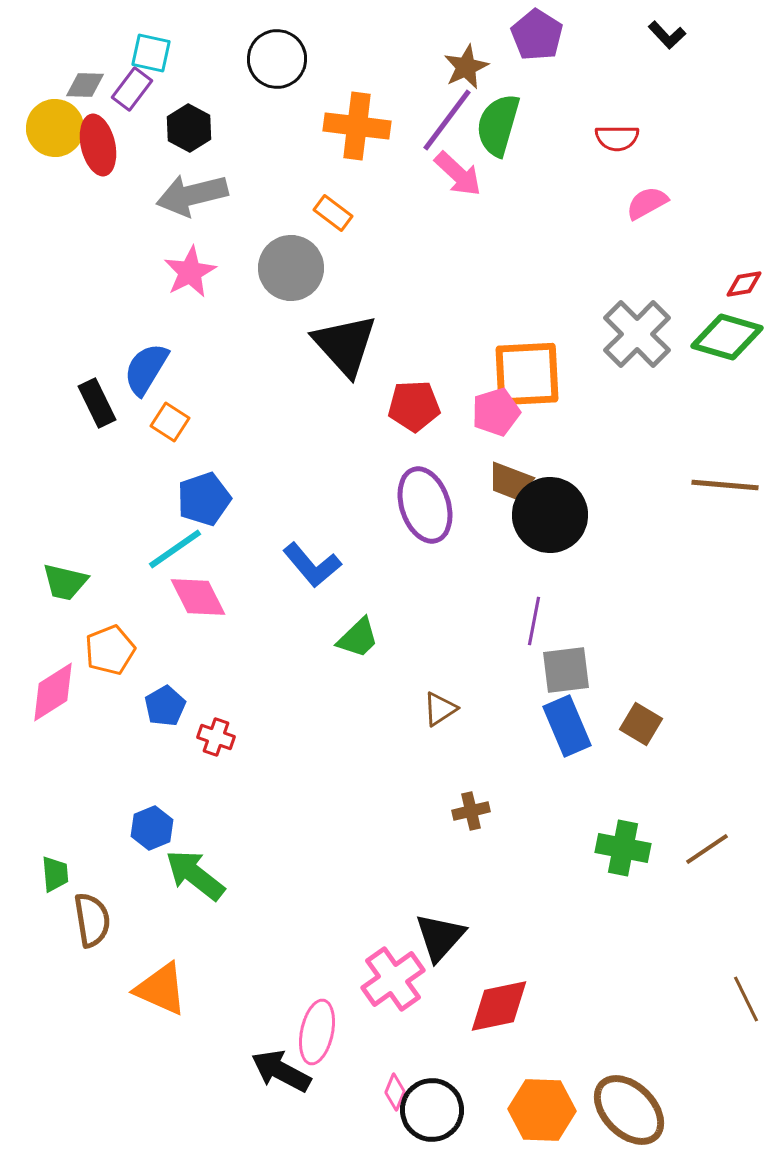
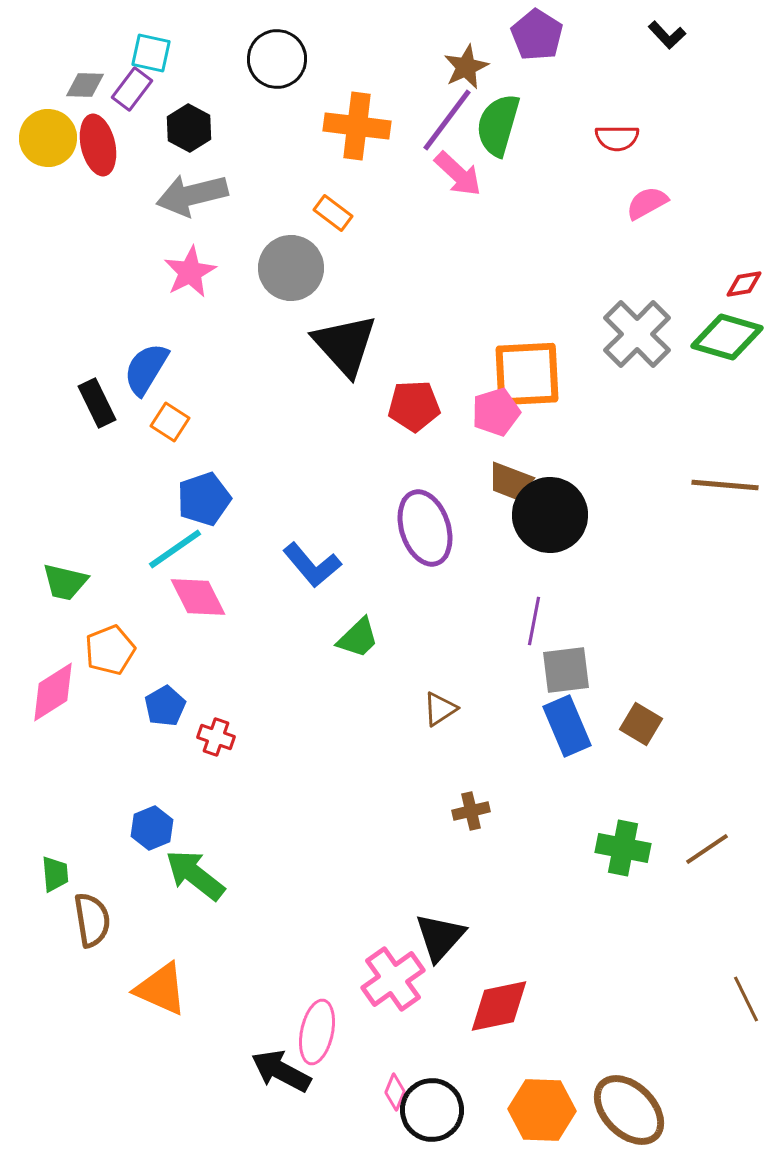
yellow circle at (55, 128): moved 7 px left, 10 px down
purple ellipse at (425, 505): moved 23 px down
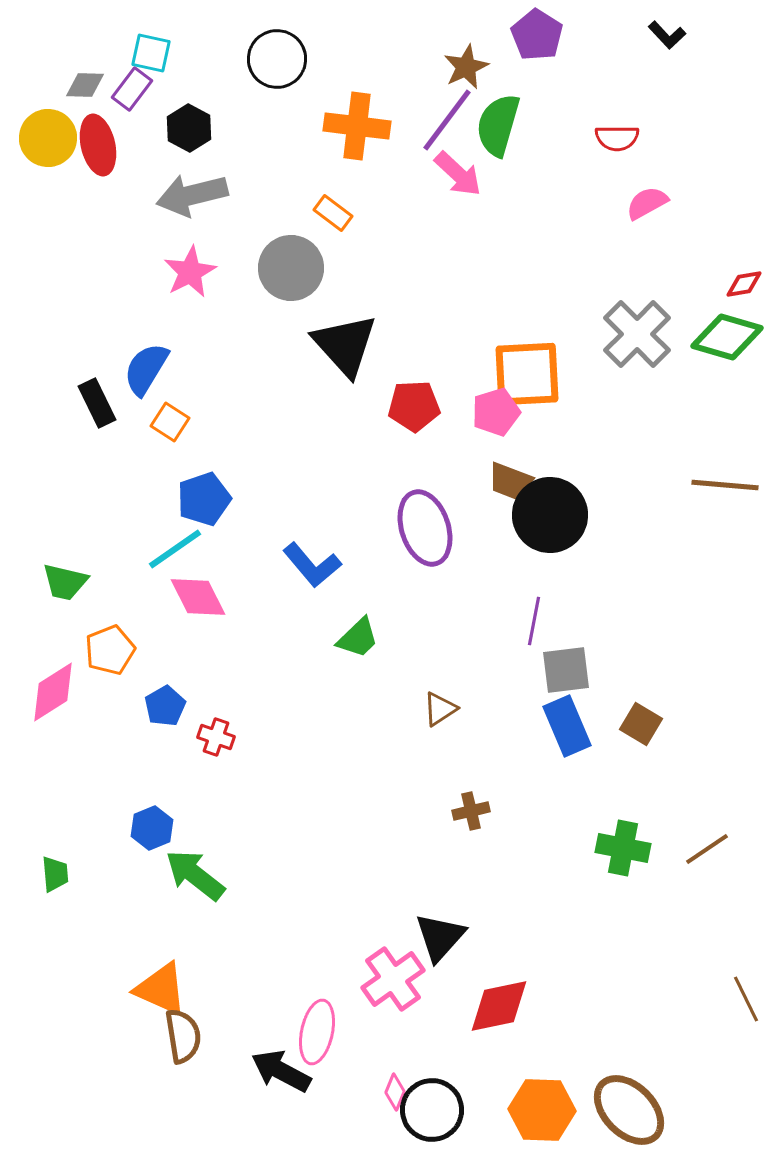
brown semicircle at (92, 920): moved 91 px right, 116 px down
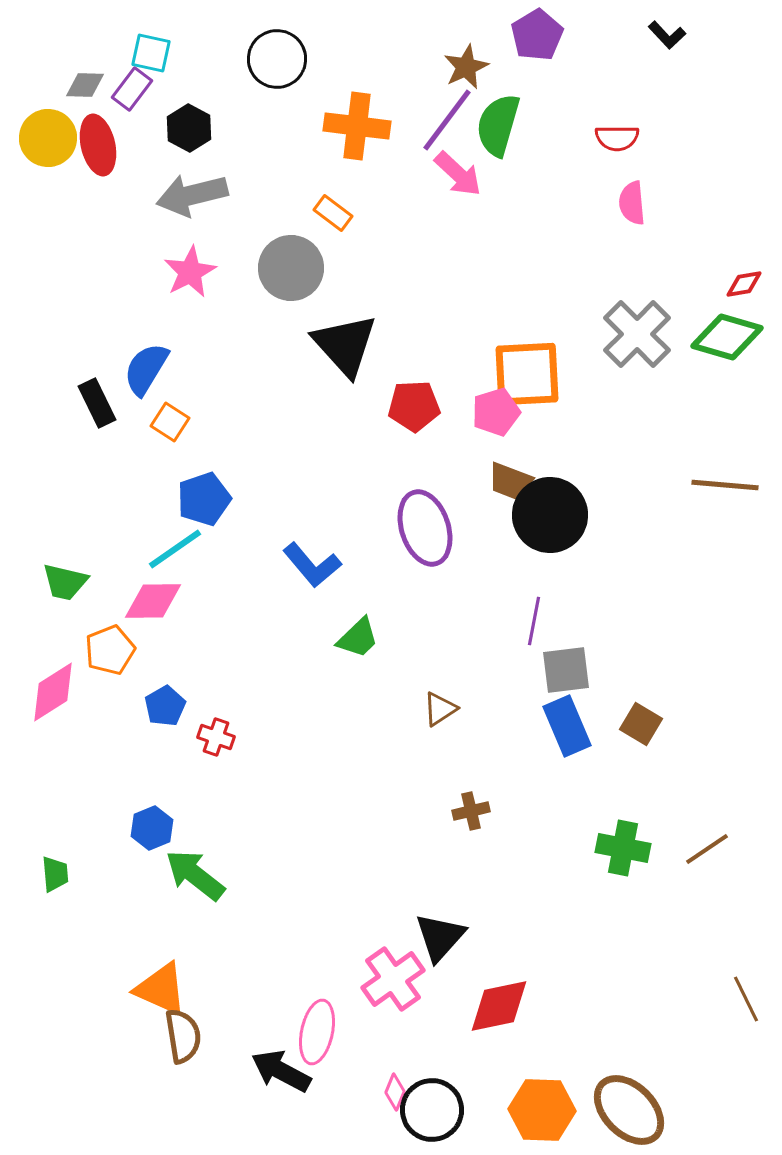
purple pentagon at (537, 35): rotated 9 degrees clockwise
pink semicircle at (647, 203): moved 15 px left; rotated 66 degrees counterclockwise
pink diamond at (198, 597): moved 45 px left, 4 px down; rotated 64 degrees counterclockwise
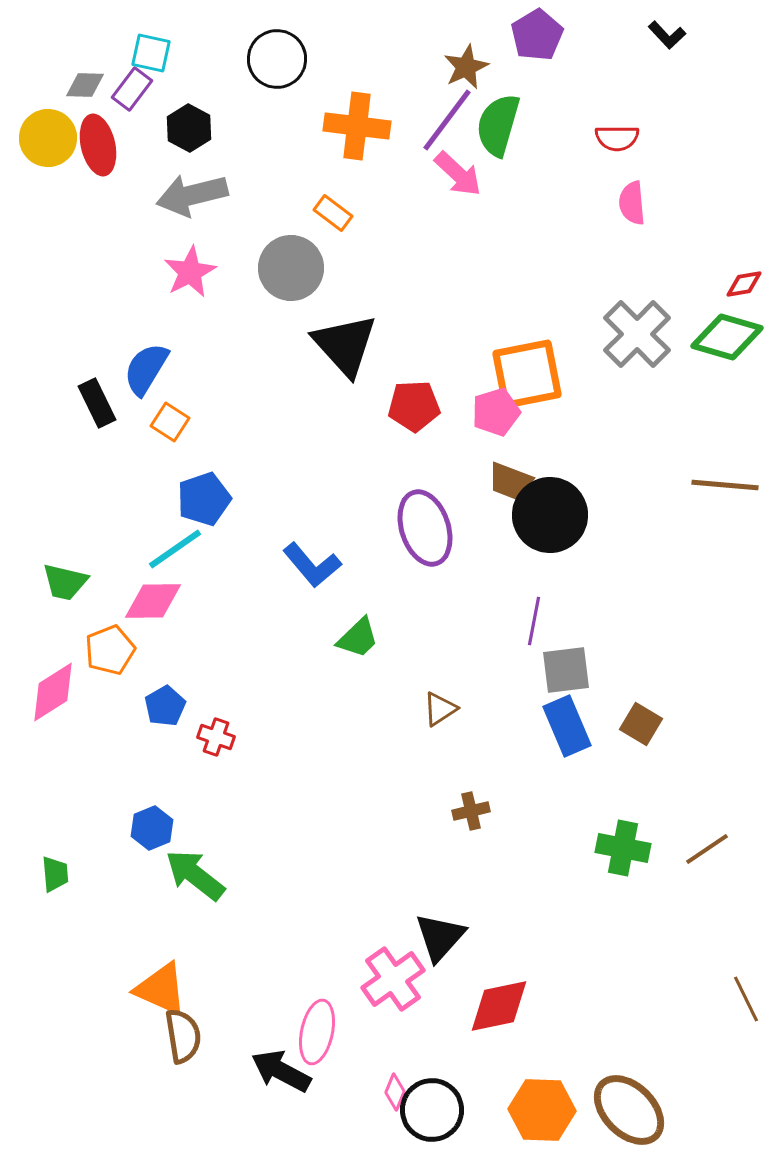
orange square at (527, 374): rotated 8 degrees counterclockwise
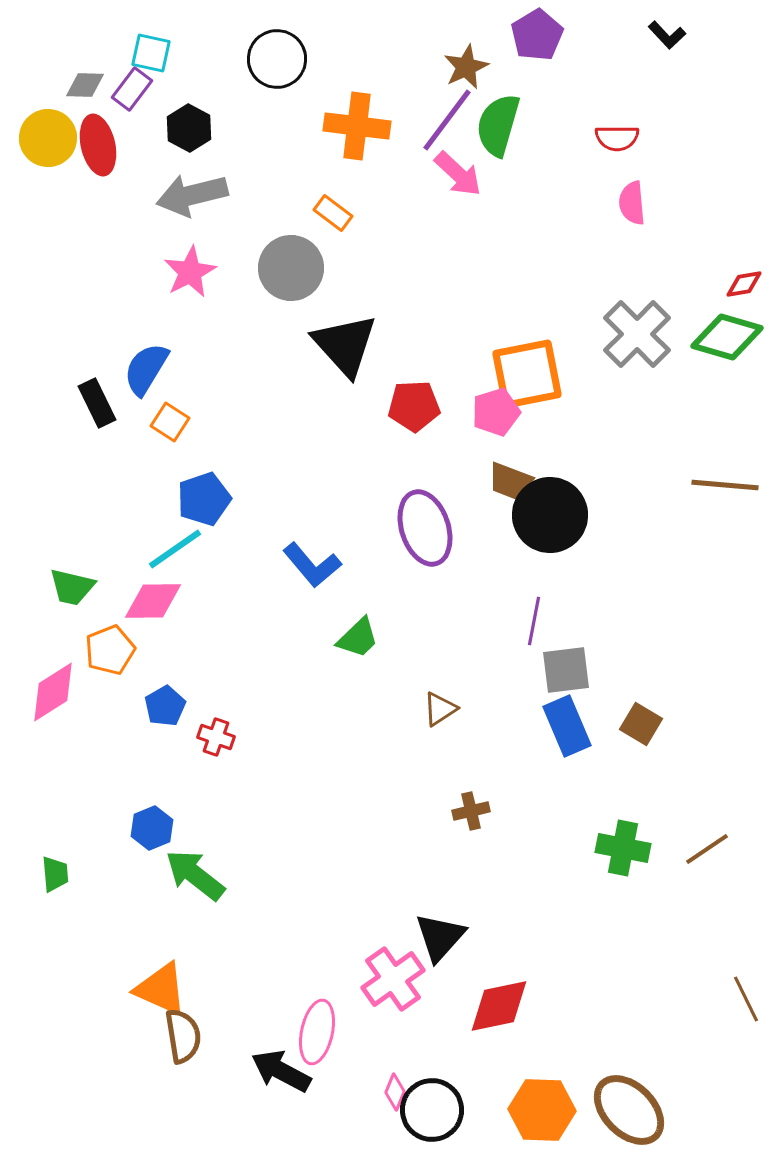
green trapezoid at (65, 582): moved 7 px right, 5 px down
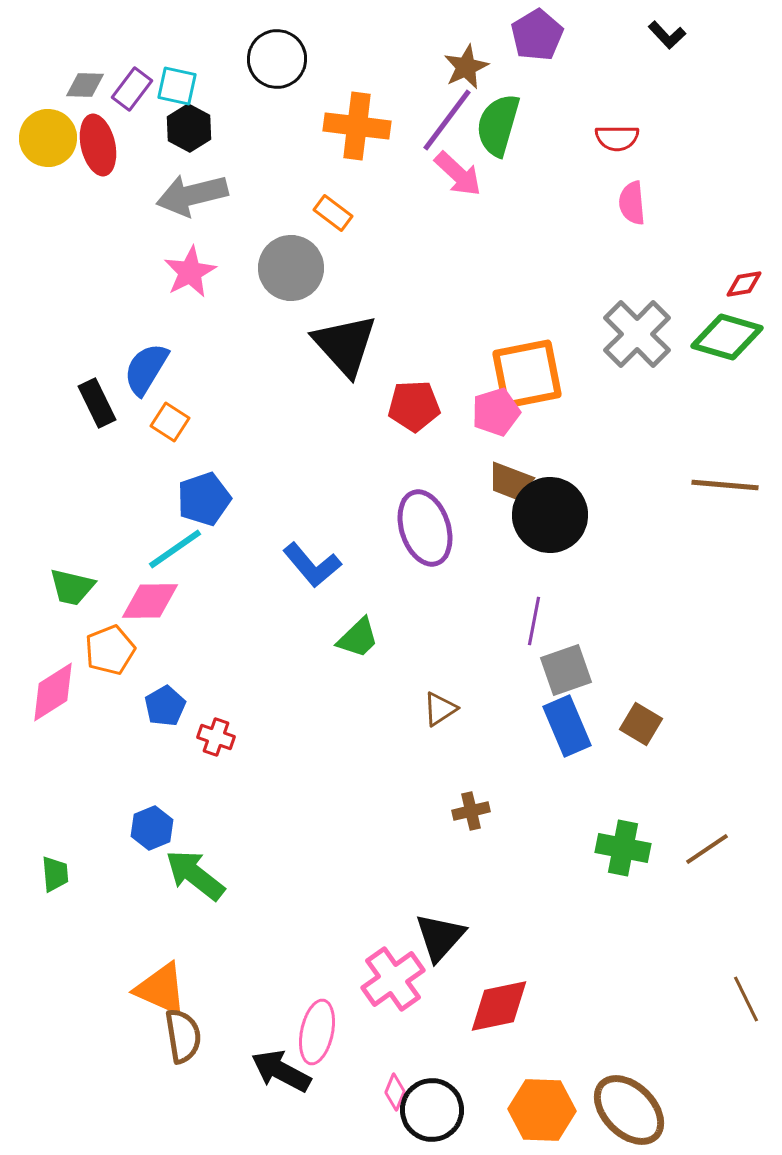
cyan square at (151, 53): moved 26 px right, 33 px down
pink diamond at (153, 601): moved 3 px left
gray square at (566, 670): rotated 12 degrees counterclockwise
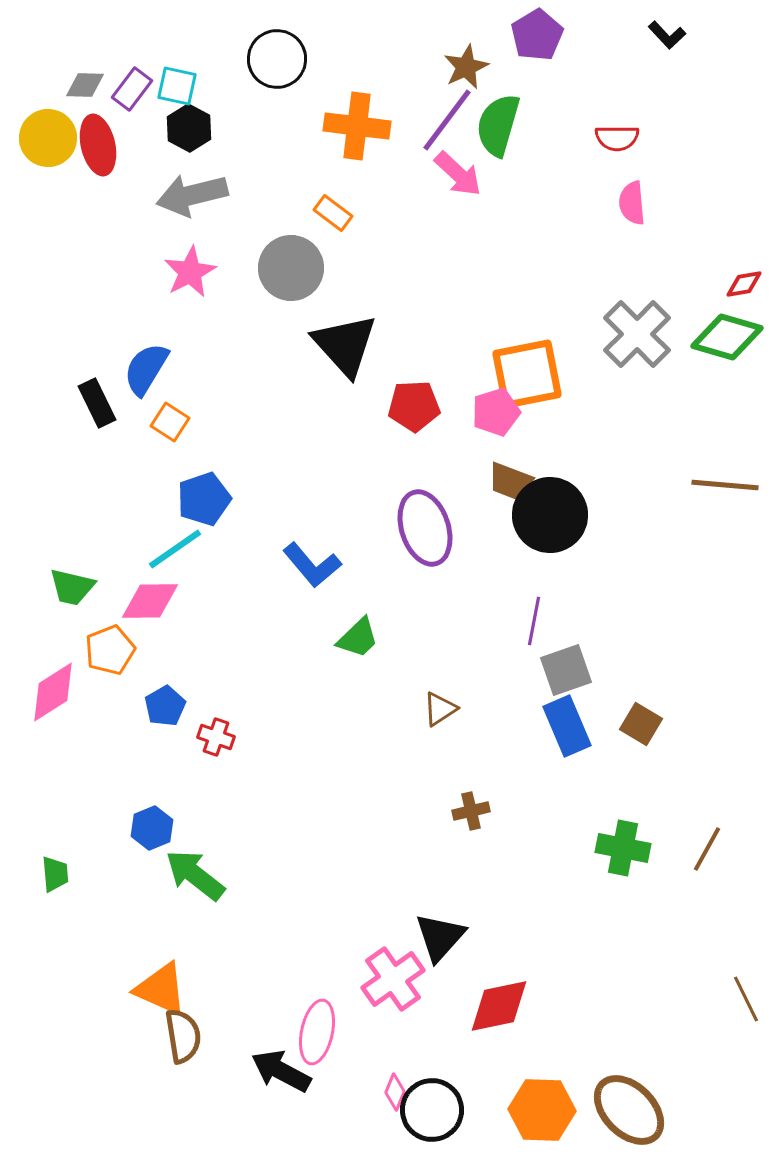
brown line at (707, 849): rotated 27 degrees counterclockwise
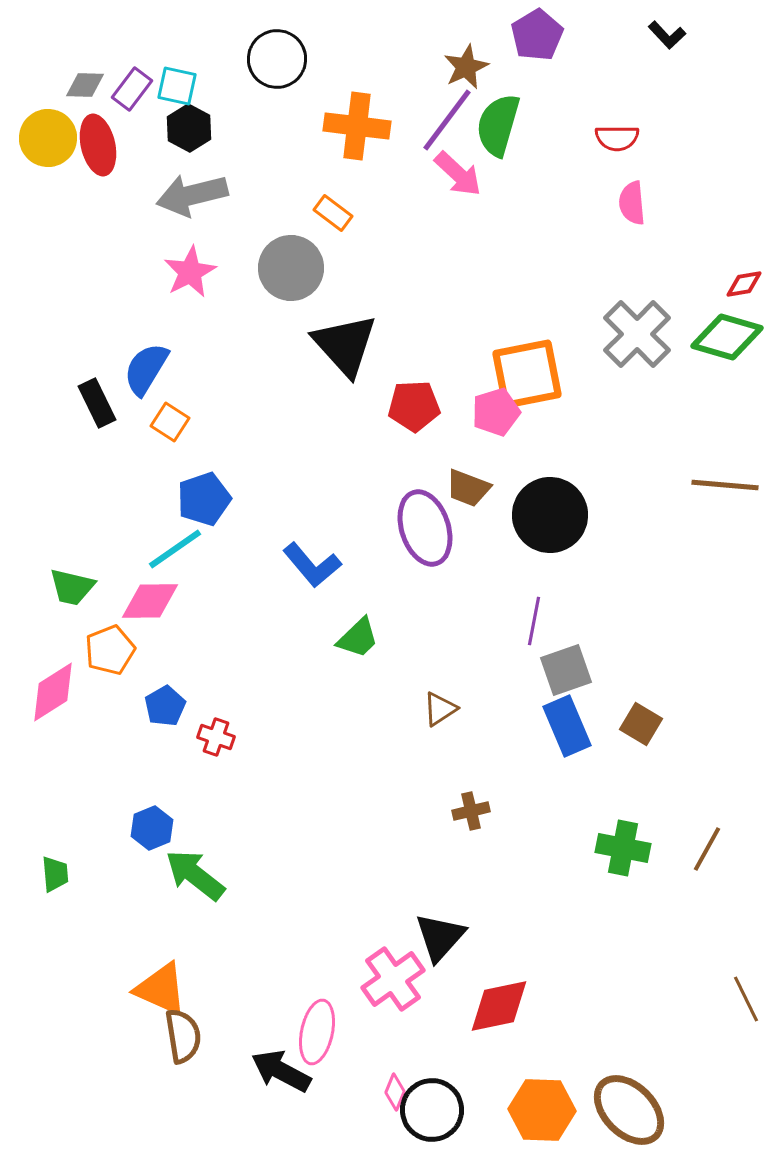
brown trapezoid at (510, 481): moved 42 px left, 7 px down
